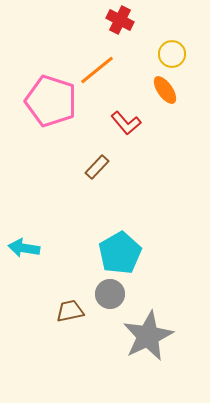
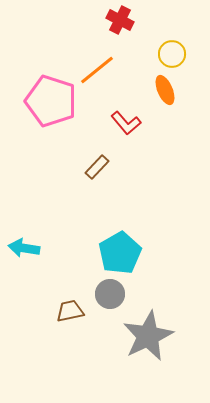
orange ellipse: rotated 12 degrees clockwise
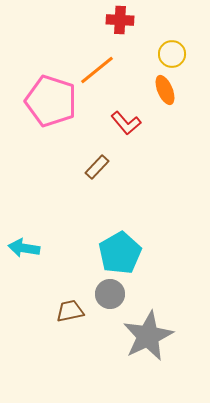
red cross: rotated 24 degrees counterclockwise
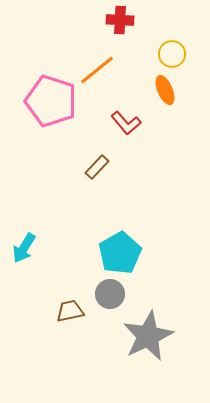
cyan arrow: rotated 68 degrees counterclockwise
